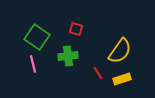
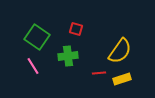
pink line: moved 2 px down; rotated 18 degrees counterclockwise
red line: moved 1 px right; rotated 64 degrees counterclockwise
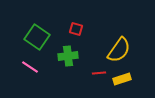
yellow semicircle: moved 1 px left, 1 px up
pink line: moved 3 px left, 1 px down; rotated 24 degrees counterclockwise
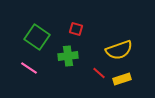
yellow semicircle: rotated 36 degrees clockwise
pink line: moved 1 px left, 1 px down
red line: rotated 48 degrees clockwise
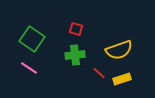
green square: moved 5 px left, 2 px down
green cross: moved 7 px right, 1 px up
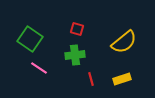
red square: moved 1 px right
green square: moved 2 px left
yellow semicircle: moved 5 px right, 8 px up; rotated 20 degrees counterclockwise
pink line: moved 10 px right
red line: moved 8 px left, 6 px down; rotated 32 degrees clockwise
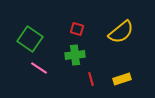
yellow semicircle: moved 3 px left, 10 px up
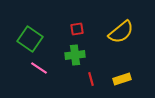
red square: rotated 24 degrees counterclockwise
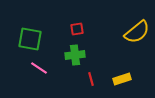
yellow semicircle: moved 16 px right
green square: rotated 25 degrees counterclockwise
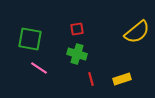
green cross: moved 2 px right, 1 px up; rotated 24 degrees clockwise
